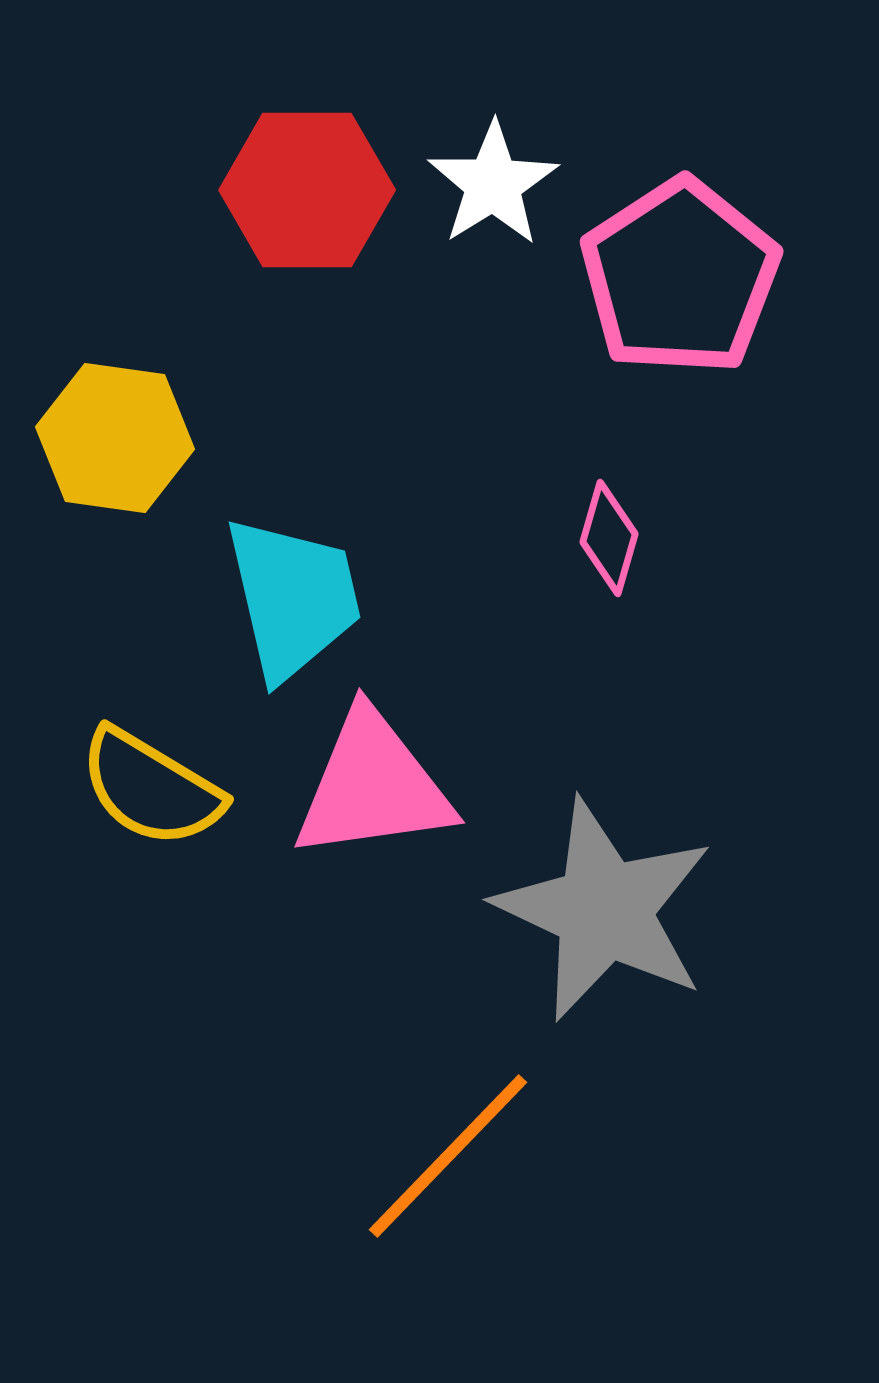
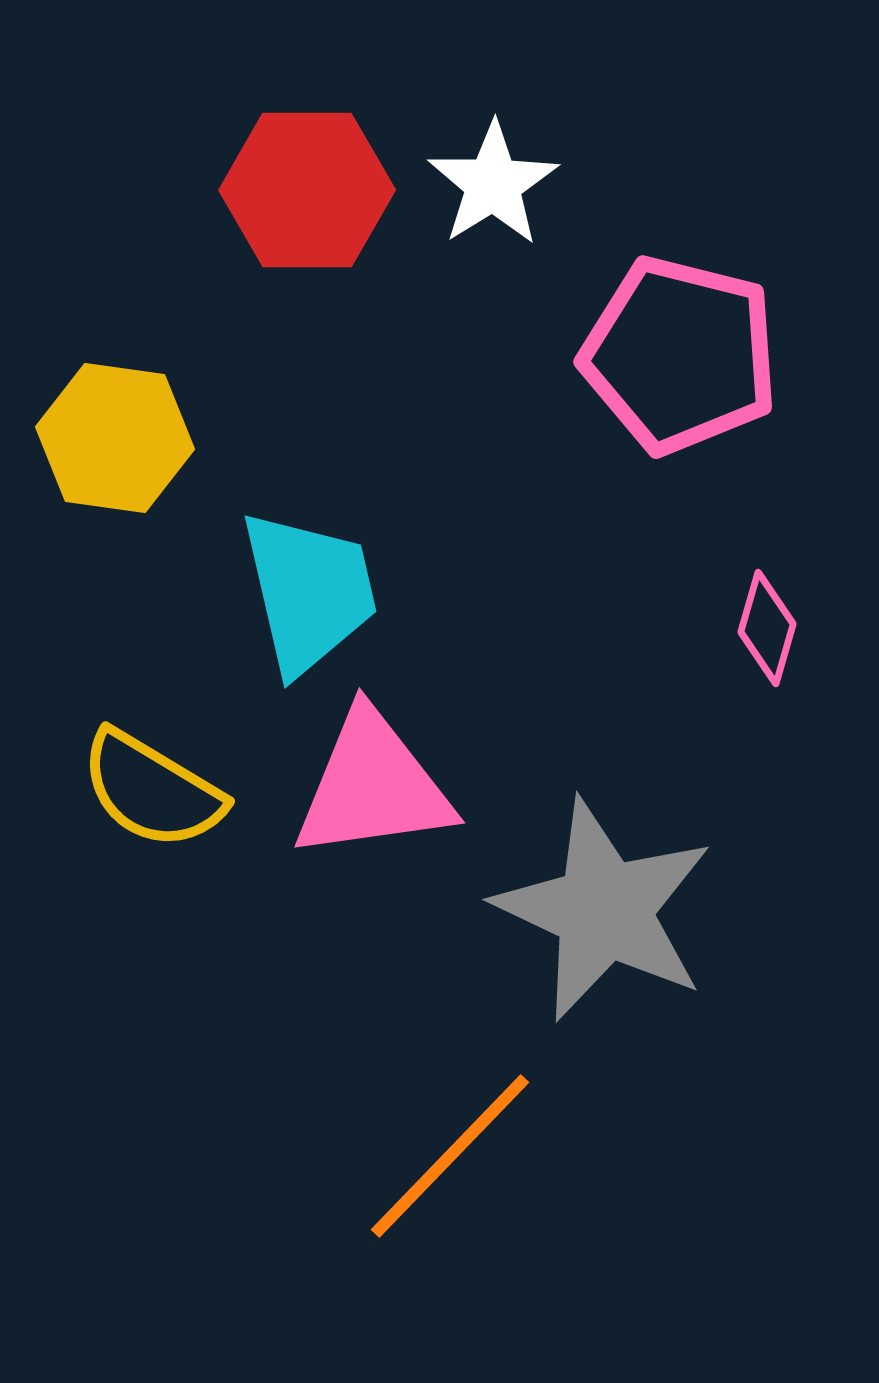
pink pentagon: moved 78 px down; rotated 25 degrees counterclockwise
pink diamond: moved 158 px right, 90 px down
cyan trapezoid: moved 16 px right, 6 px up
yellow semicircle: moved 1 px right, 2 px down
orange line: moved 2 px right
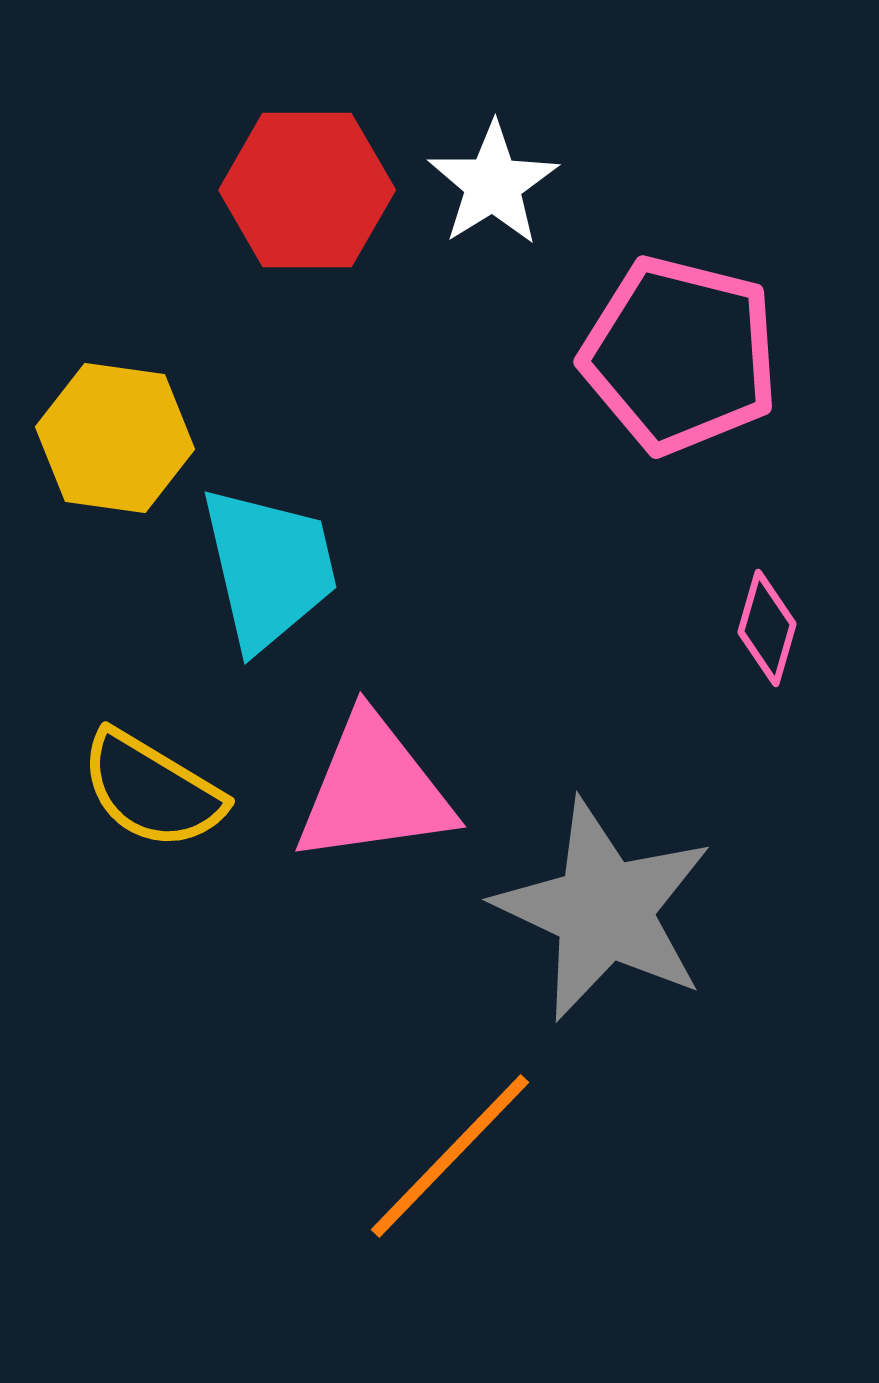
cyan trapezoid: moved 40 px left, 24 px up
pink triangle: moved 1 px right, 4 px down
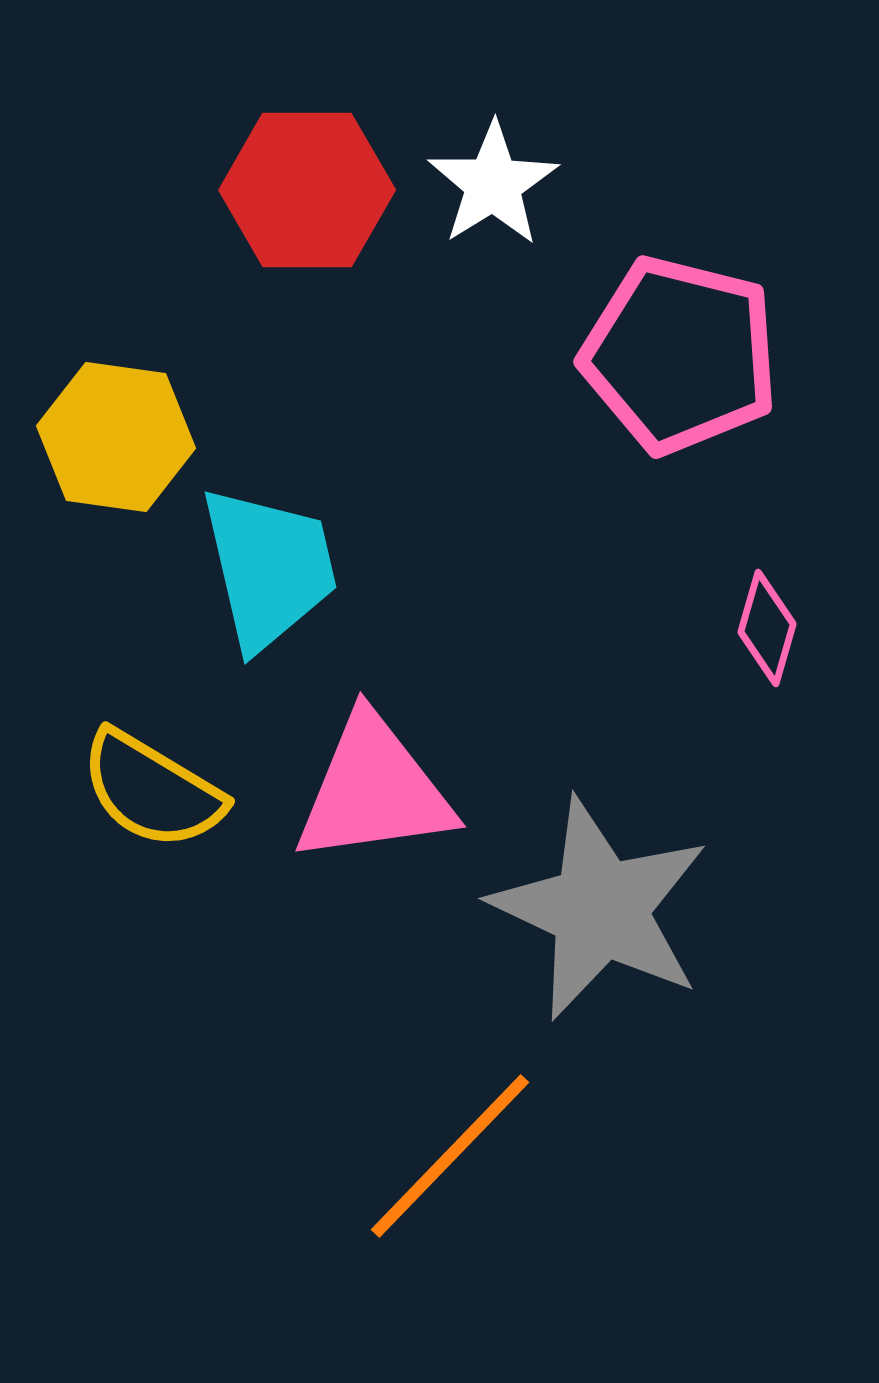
yellow hexagon: moved 1 px right, 1 px up
gray star: moved 4 px left, 1 px up
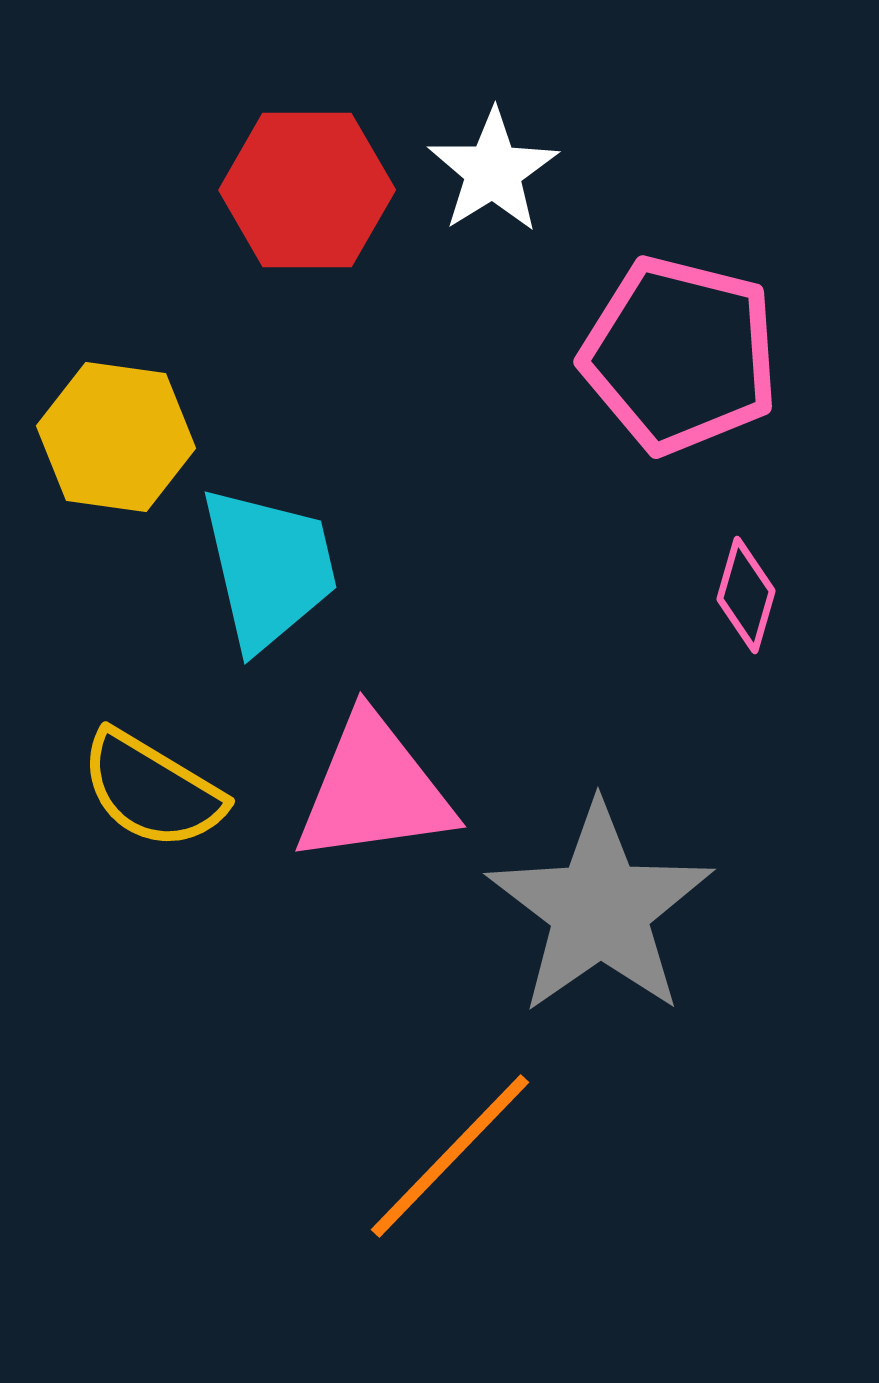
white star: moved 13 px up
pink diamond: moved 21 px left, 33 px up
gray star: rotated 12 degrees clockwise
